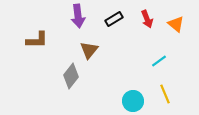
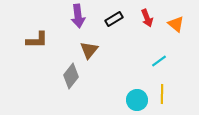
red arrow: moved 1 px up
yellow line: moved 3 px left; rotated 24 degrees clockwise
cyan circle: moved 4 px right, 1 px up
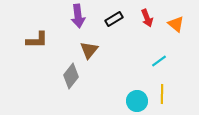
cyan circle: moved 1 px down
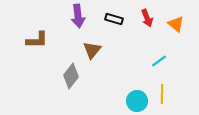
black rectangle: rotated 48 degrees clockwise
brown triangle: moved 3 px right
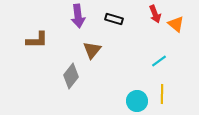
red arrow: moved 8 px right, 4 px up
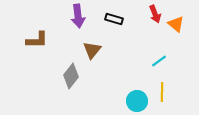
yellow line: moved 2 px up
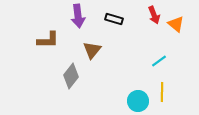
red arrow: moved 1 px left, 1 px down
brown L-shape: moved 11 px right
cyan circle: moved 1 px right
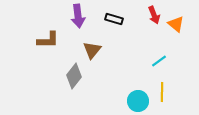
gray diamond: moved 3 px right
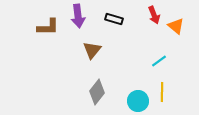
orange triangle: moved 2 px down
brown L-shape: moved 13 px up
gray diamond: moved 23 px right, 16 px down
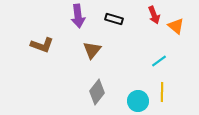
brown L-shape: moved 6 px left, 18 px down; rotated 20 degrees clockwise
